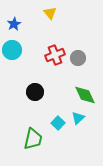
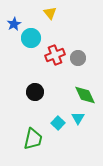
cyan circle: moved 19 px right, 12 px up
cyan triangle: rotated 16 degrees counterclockwise
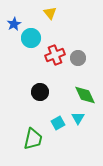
black circle: moved 5 px right
cyan square: rotated 16 degrees clockwise
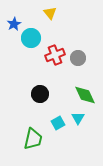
black circle: moved 2 px down
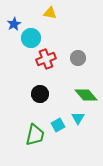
yellow triangle: rotated 40 degrees counterclockwise
red cross: moved 9 px left, 4 px down
green diamond: moved 1 px right; rotated 15 degrees counterclockwise
cyan square: moved 2 px down
green trapezoid: moved 2 px right, 4 px up
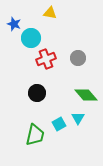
blue star: rotated 24 degrees counterclockwise
black circle: moved 3 px left, 1 px up
cyan square: moved 1 px right, 1 px up
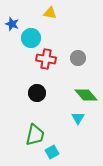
blue star: moved 2 px left
red cross: rotated 30 degrees clockwise
cyan square: moved 7 px left, 28 px down
